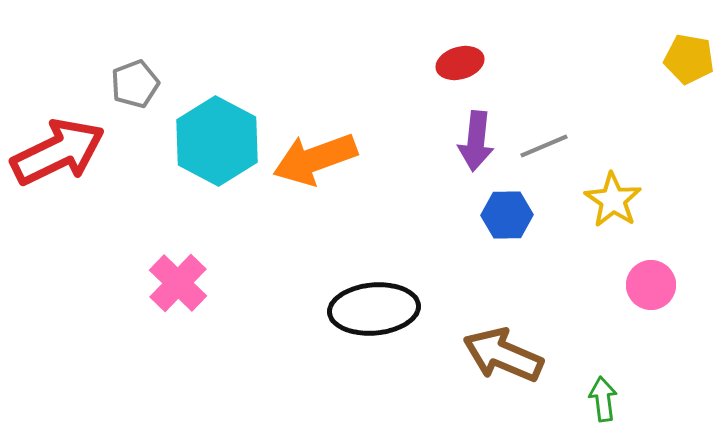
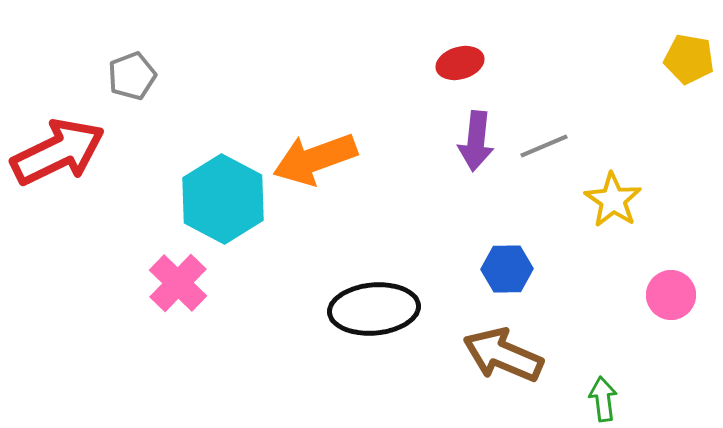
gray pentagon: moved 3 px left, 8 px up
cyan hexagon: moved 6 px right, 58 px down
blue hexagon: moved 54 px down
pink circle: moved 20 px right, 10 px down
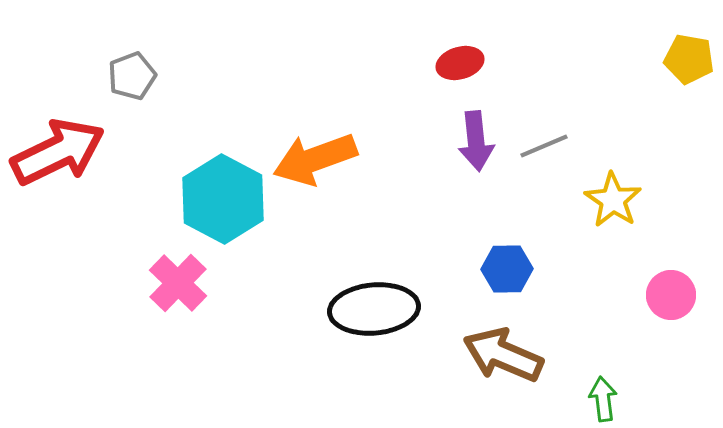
purple arrow: rotated 12 degrees counterclockwise
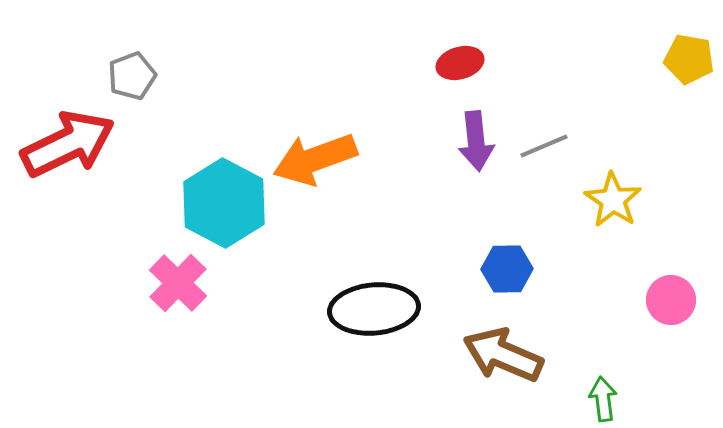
red arrow: moved 10 px right, 8 px up
cyan hexagon: moved 1 px right, 4 px down
pink circle: moved 5 px down
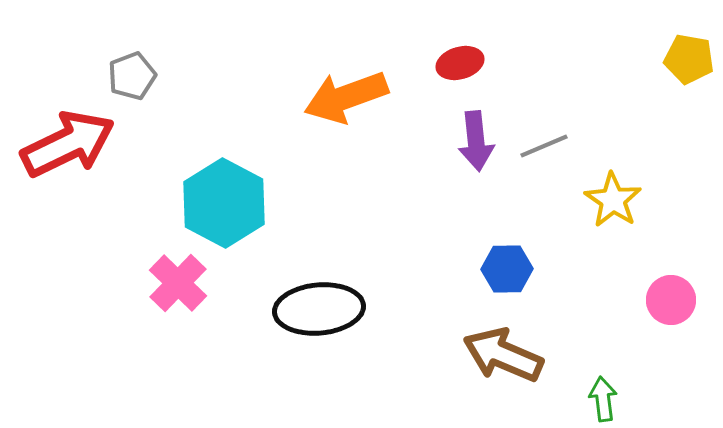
orange arrow: moved 31 px right, 62 px up
black ellipse: moved 55 px left
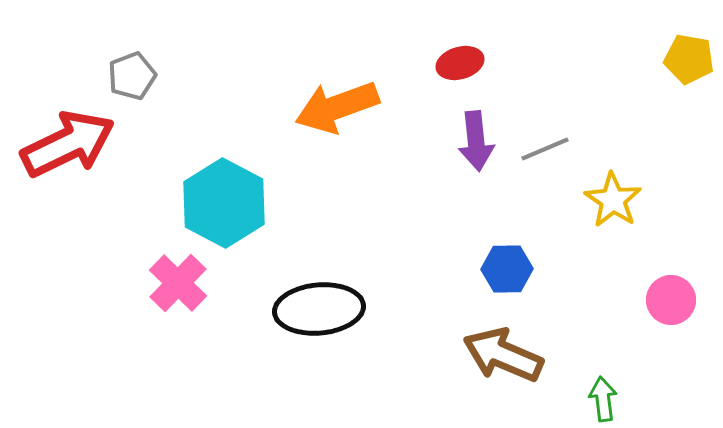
orange arrow: moved 9 px left, 10 px down
gray line: moved 1 px right, 3 px down
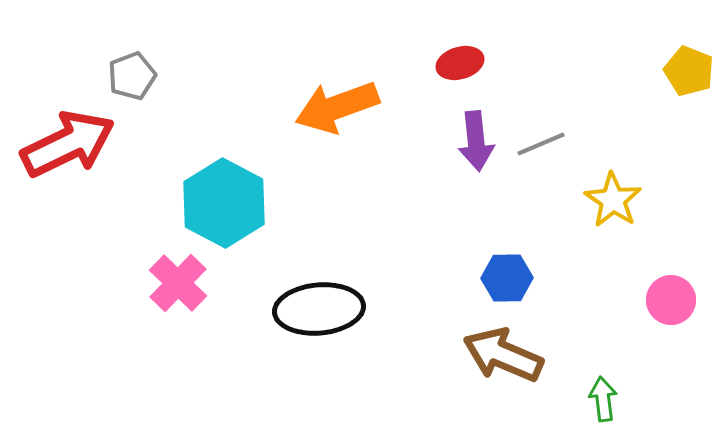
yellow pentagon: moved 12 px down; rotated 12 degrees clockwise
gray line: moved 4 px left, 5 px up
blue hexagon: moved 9 px down
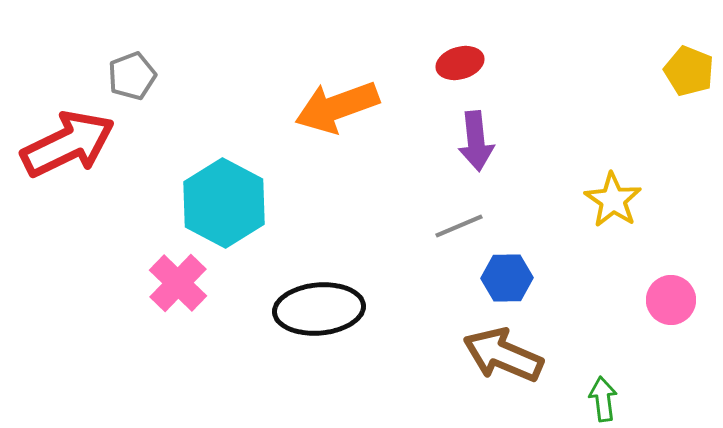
gray line: moved 82 px left, 82 px down
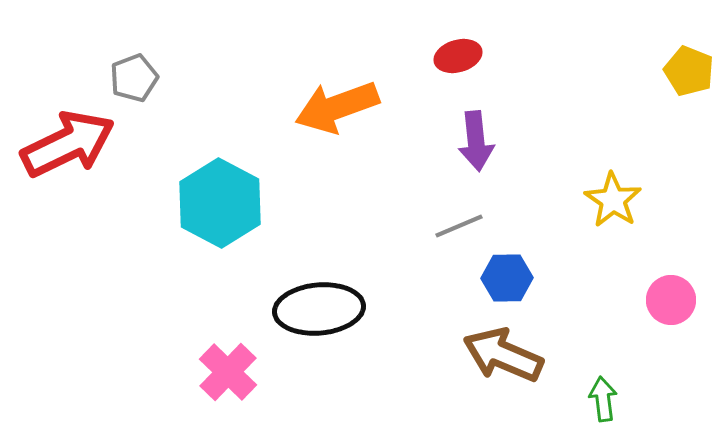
red ellipse: moved 2 px left, 7 px up
gray pentagon: moved 2 px right, 2 px down
cyan hexagon: moved 4 px left
pink cross: moved 50 px right, 89 px down
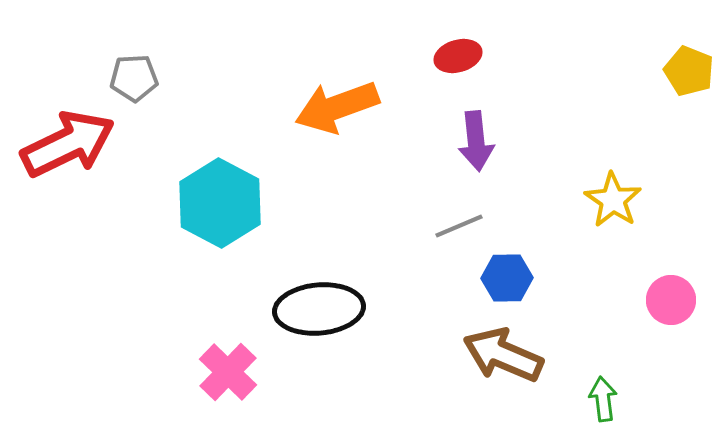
gray pentagon: rotated 18 degrees clockwise
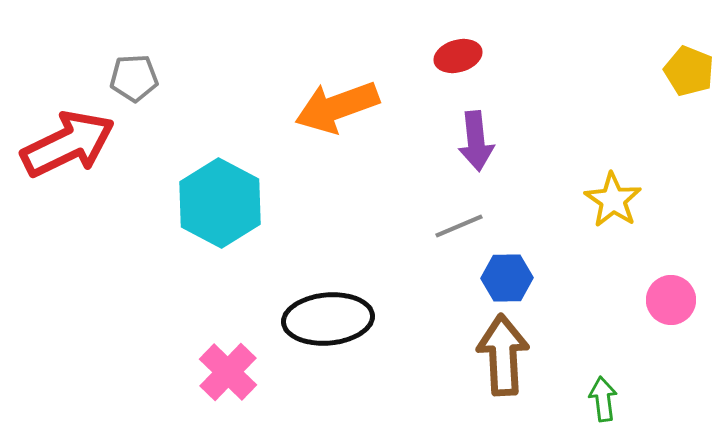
black ellipse: moved 9 px right, 10 px down
brown arrow: rotated 64 degrees clockwise
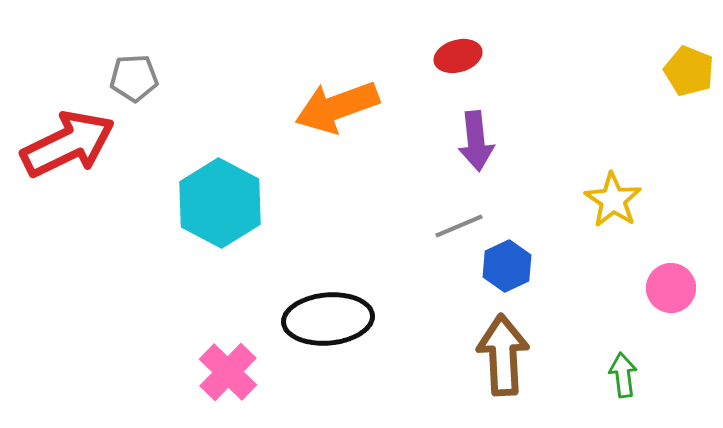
blue hexagon: moved 12 px up; rotated 24 degrees counterclockwise
pink circle: moved 12 px up
green arrow: moved 20 px right, 24 px up
